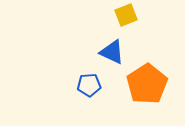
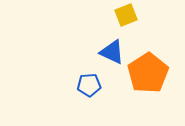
orange pentagon: moved 1 px right, 11 px up
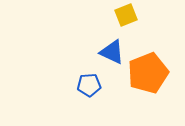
orange pentagon: rotated 12 degrees clockwise
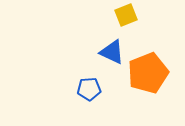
blue pentagon: moved 4 px down
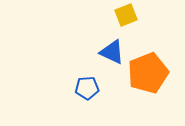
blue pentagon: moved 2 px left, 1 px up
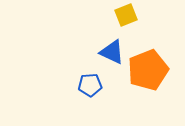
orange pentagon: moved 3 px up
blue pentagon: moved 3 px right, 3 px up
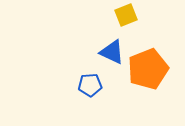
orange pentagon: moved 1 px up
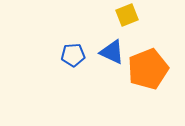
yellow square: moved 1 px right
blue pentagon: moved 17 px left, 30 px up
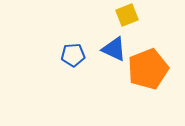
blue triangle: moved 2 px right, 3 px up
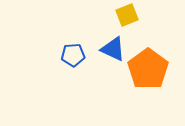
blue triangle: moved 1 px left
orange pentagon: rotated 15 degrees counterclockwise
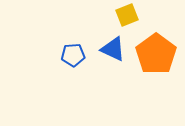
orange pentagon: moved 8 px right, 15 px up
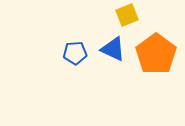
blue pentagon: moved 2 px right, 2 px up
